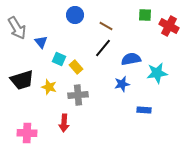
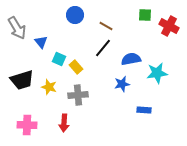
pink cross: moved 8 px up
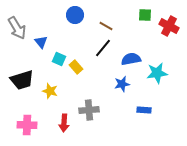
yellow star: moved 1 px right, 4 px down
gray cross: moved 11 px right, 15 px down
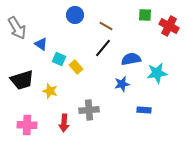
blue triangle: moved 2 px down; rotated 16 degrees counterclockwise
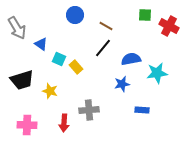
blue rectangle: moved 2 px left
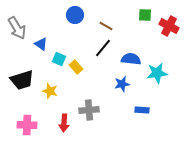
blue semicircle: rotated 18 degrees clockwise
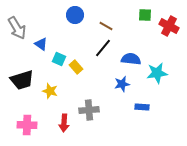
blue rectangle: moved 3 px up
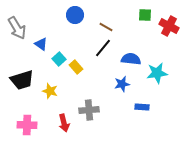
brown line: moved 1 px down
cyan square: rotated 24 degrees clockwise
red arrow: rotated 18 degrees counterclockwise
